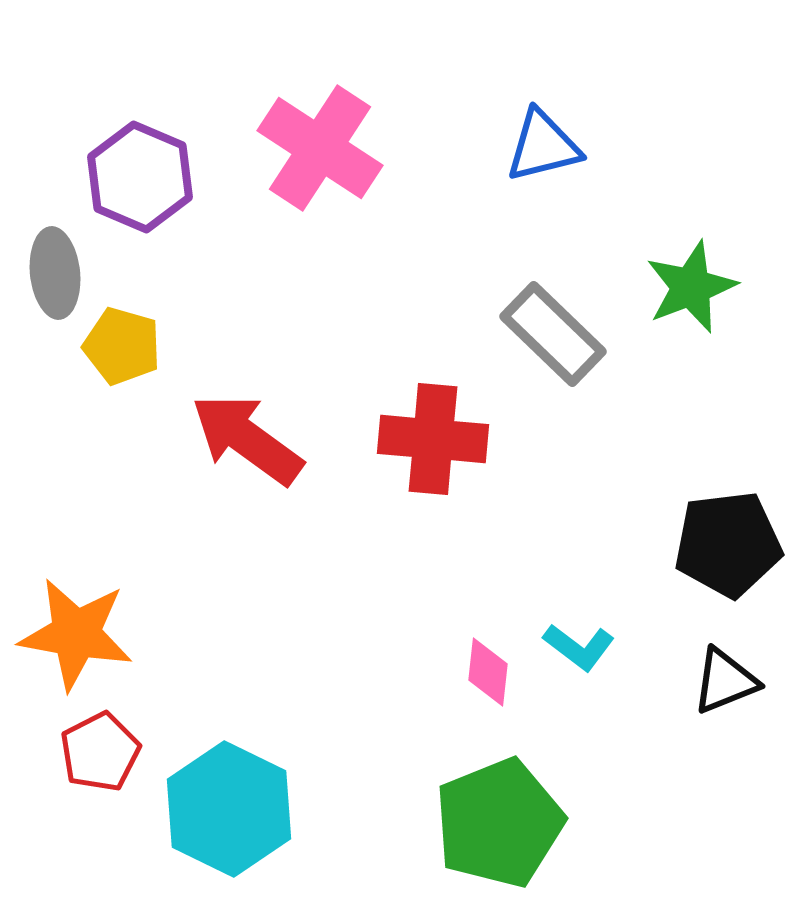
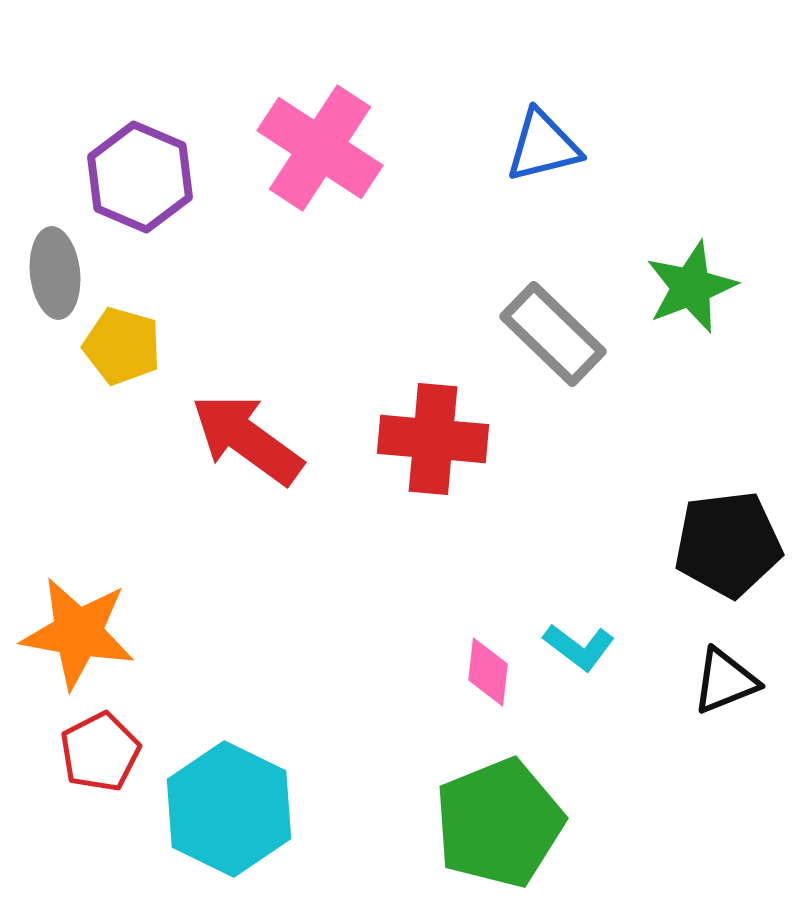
orange star: moved 2 px right, 1 px up
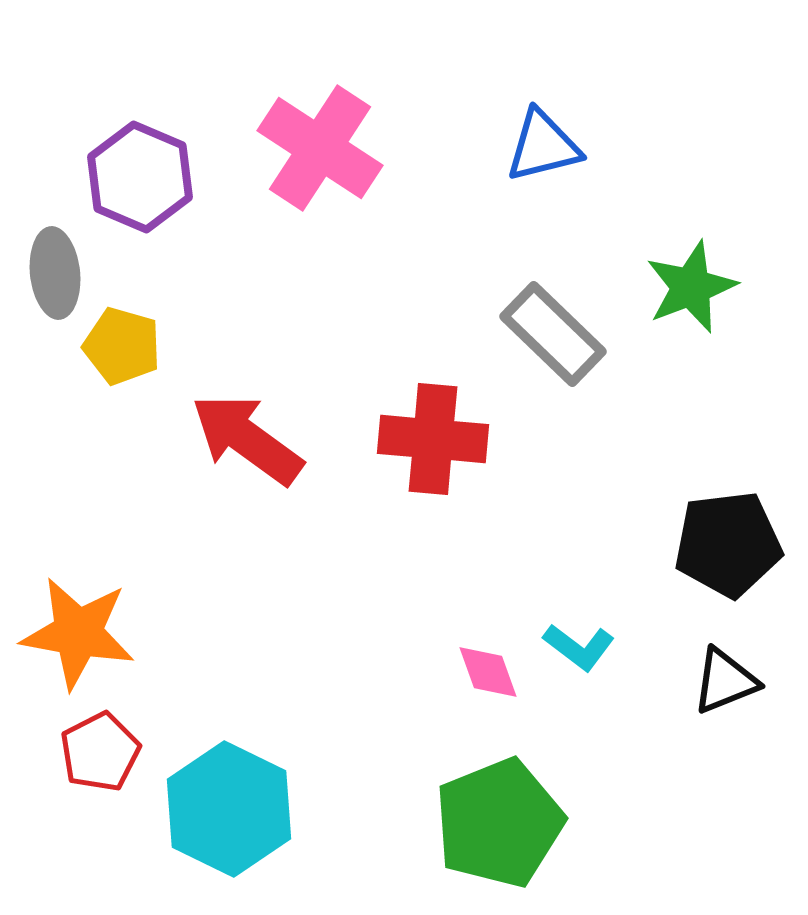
pink diamond: rotated 26 degrees counterclockwise
